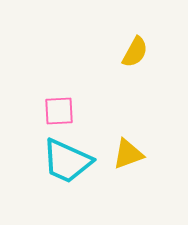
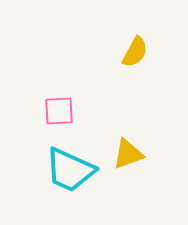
cyan trapezoid: moved 3 px right, 9 px down
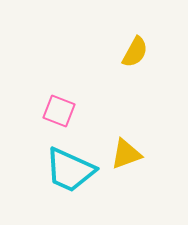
pink square: rotated 24 degrees clockwise
yellow triangle: moved 2 px left
